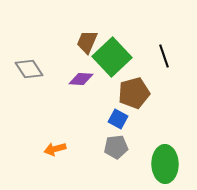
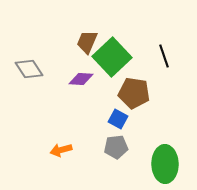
brown pentagon: rotated 24 degrees clockwise
orange arrow: moved 6 px right, 1 px down
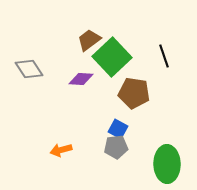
brown trapezoid: moved 2 px right, 2 px up; rotated 30 degrees clockwise
blue square: moved 10 px down
green ellipse: moved 2 px right
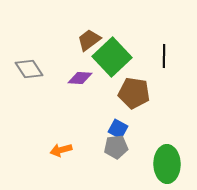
black line: rotated 20 degrees clockwise
purple diamond: moved 1 px left, 1 px up
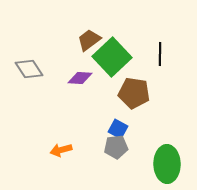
black line: moved 4 px left, 2 px up
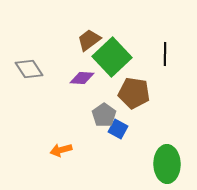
black line: moved 5 px right
purple diamond: moved 2 px right
gray pentagon: moved 12 px left, 32 px up; rotated 30 degrees counterclockwise
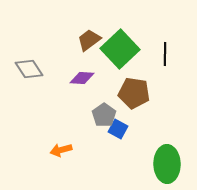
green square: moved 8 px right, 8 px up
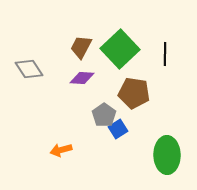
brown trapezoid: moved 8 px left, 7 px down; rotated 25 degrees counterclockwise
blue square: rotated 30 degrees clockwise
green ellipse: moved 9 px up
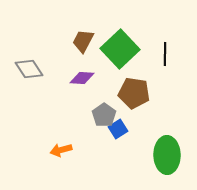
brown trapezoid: moved 2 px right, 6 px up
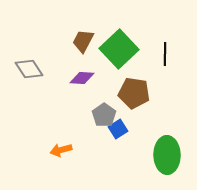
green square: moved 1 px left
